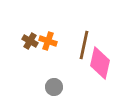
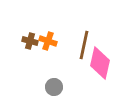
brown cross: rotated 14 degrees counterclockwise
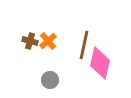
orange cross: rotated 30 degrees clockwise
gray circle: moved 4 px left, 7 px up
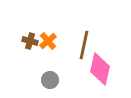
pink diamond: moved 6 px down
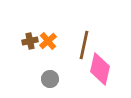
brown cross: rotated 28 degrees counterclockwise
gray circle: moved 1 px up
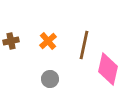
brown cross: moved 19 px left
pink diamond: moved 8 px right
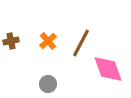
brown line: moved 3 px left, 2 px up; rotated 16 degrees clockwise
pink diamond: rotated 32 degrees counterclockwise
gray circle: moved 2 px left, 5 px down
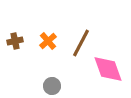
brown cross: moved 4 px right
gray circle: moved 4 px right, 2 px down
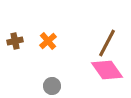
brown line: moved 26 px right
pink diamond: moved 1 px left, 1 px down; rotated 16 degrees counterclockwise
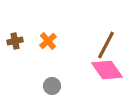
brown line: moved 1 px left, 2 px down
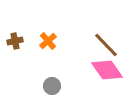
brown line: rotated 72 degrees counterclockwise
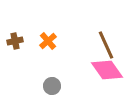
brown line: rotated 20 degrees clockwise
